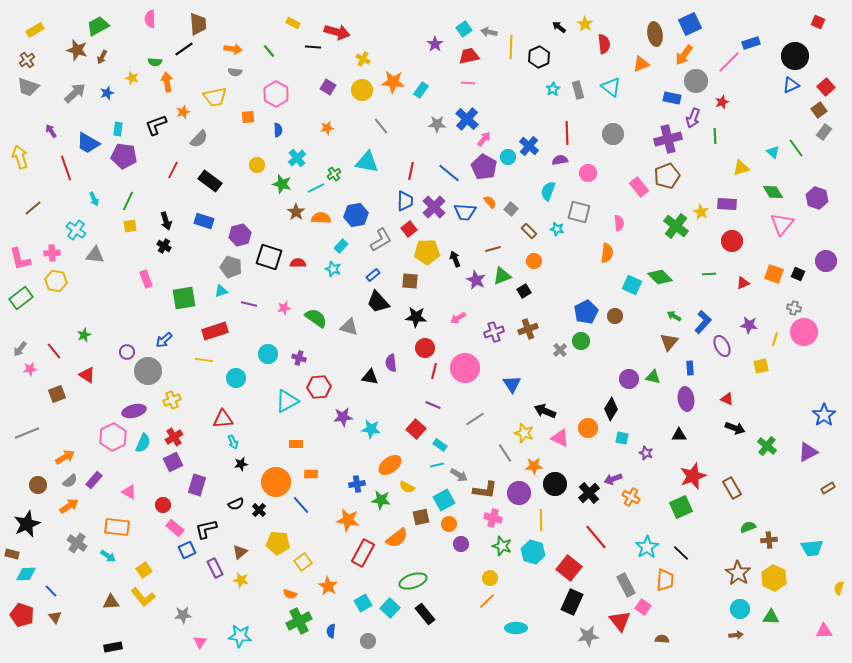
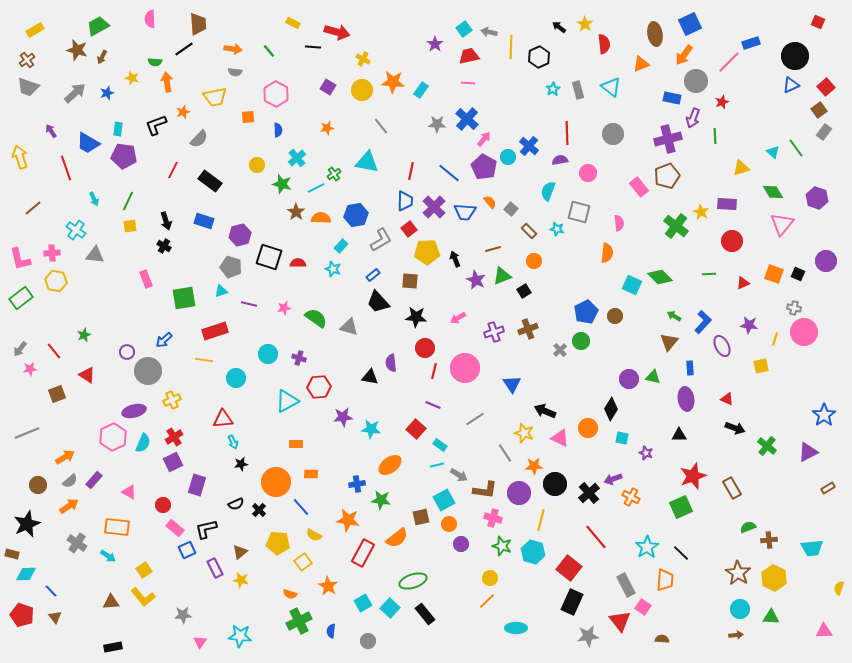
yellow semicircle at (407, 487): moved 93 px left, 48 px down
blue line at (301, 505): moved 2 px down
yellow line at (541, 520): rotated 15 degrees clockwise
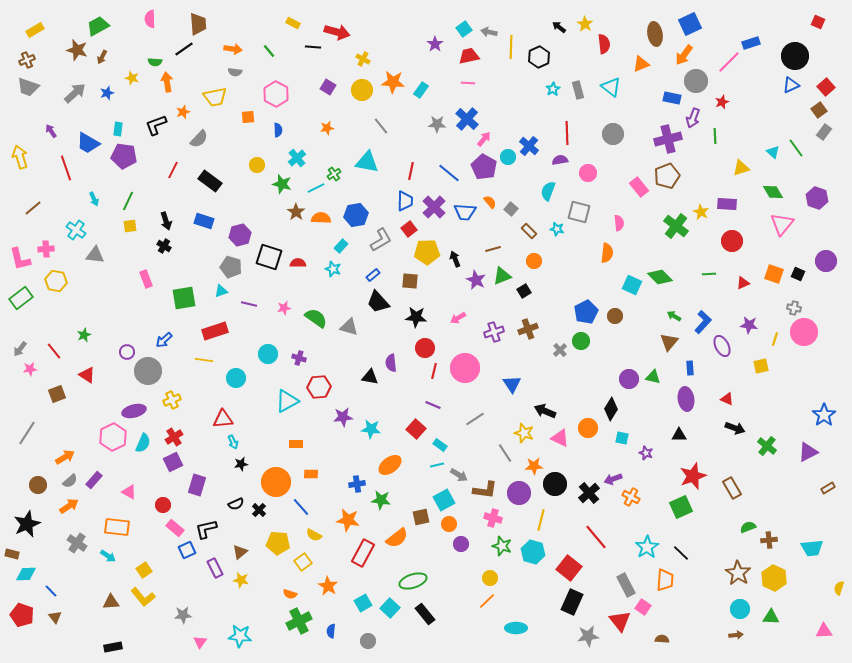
brown cross at (27, 60): rotated 14 degrees clockwise
pink cross at (52, 253): moved 6 px left, 4 px up
gray line at (27, 433): rotated 35 degrees counterclockwise
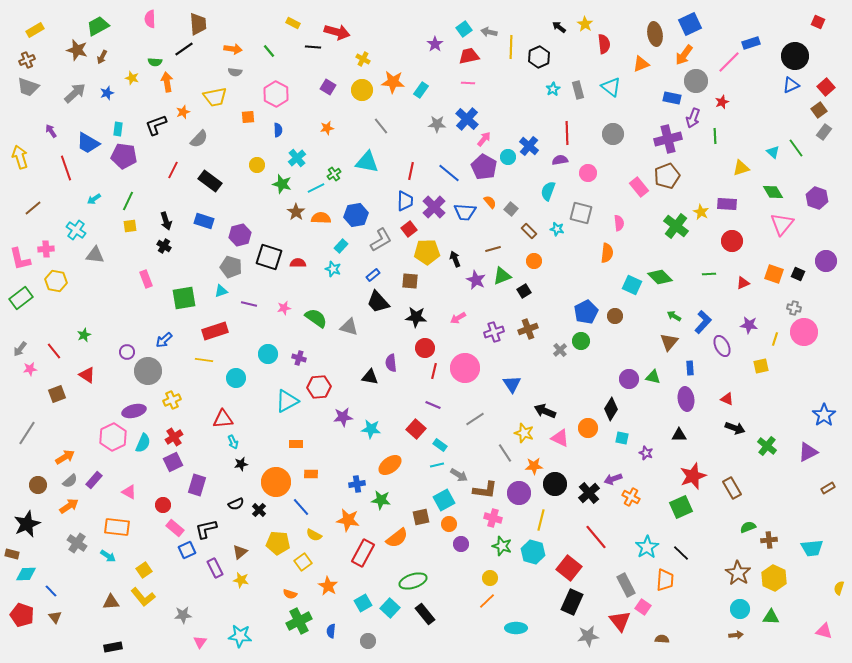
cyan arrow at (94, 199): rotated 80 degrees clockwise
gray square at (579, 212): moved 2 px right, 1 px down
pink triangle at (824, 631): rotated 18 degrees clockwise
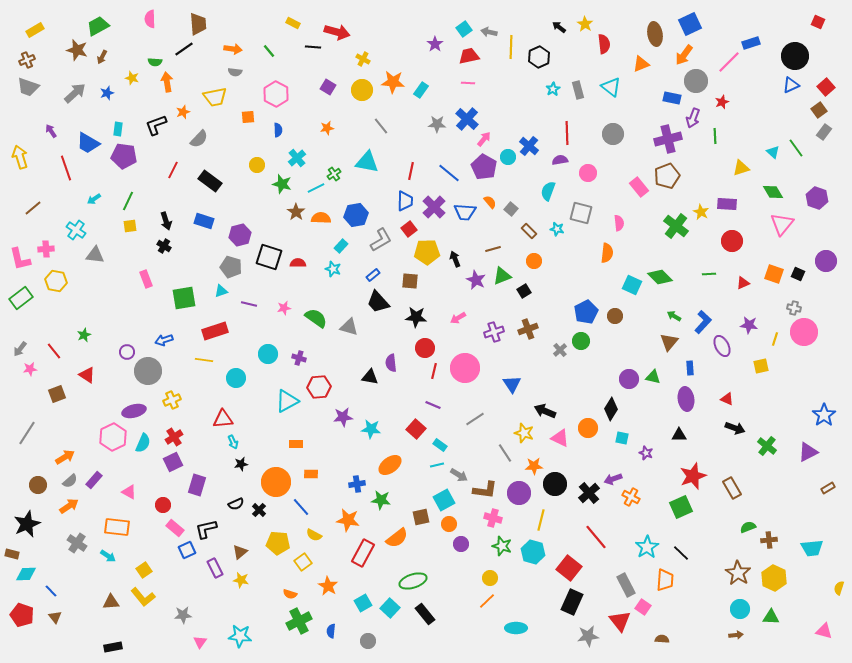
blue arrow at (164, 340): rotated 24 degrees clockwise
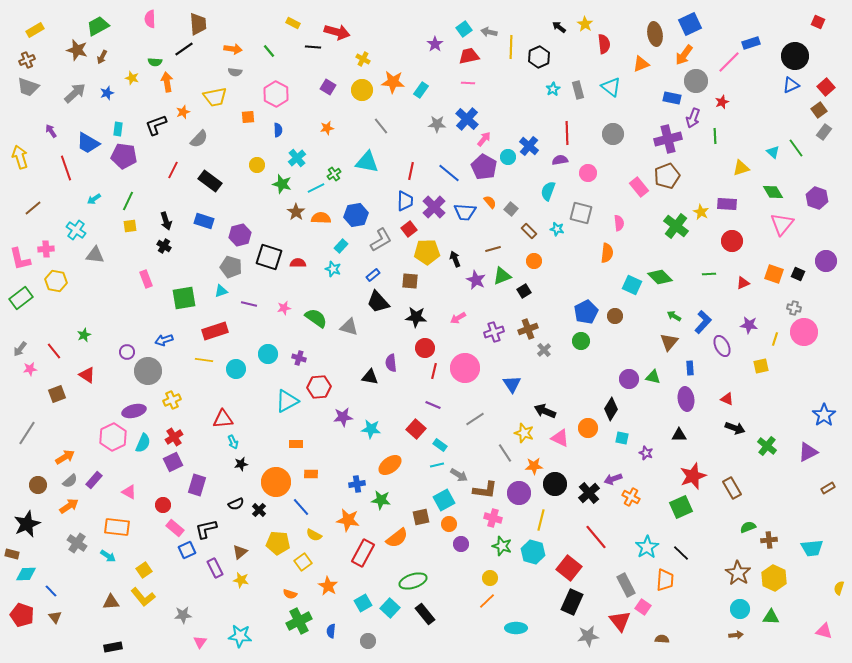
gray cross at (560, 350): moved 16 px left
cyan circle at (236, 378): moved 9 px up
